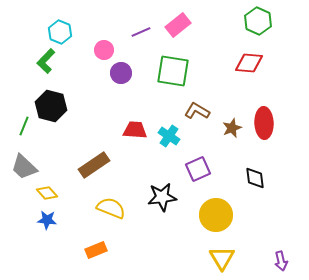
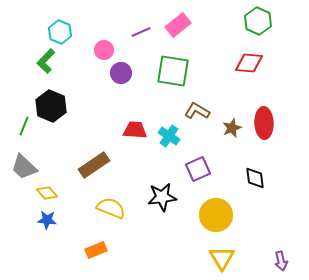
black hexagon: rotated 8 degrees clockwise
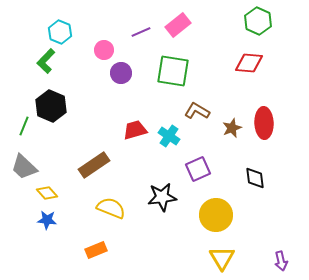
red trapezoid: rotated 20 degrees counterclockwise
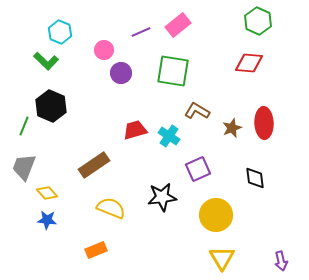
green L-shape: rotated 90 degrees counterclockwise
gray trapezoid: rotated 68 degrees clockwise
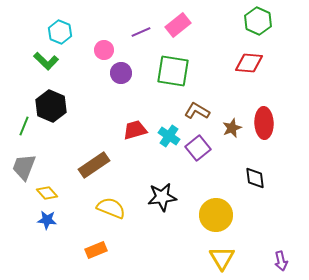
purple square: moved 21 px up; rotated 15 degrees counterclockwise
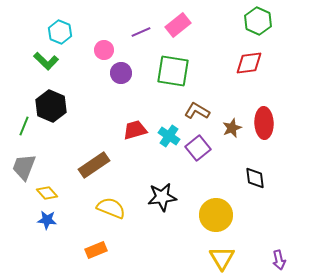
red diamond: rotated 12 degrees counterclockwise
purple arrow: moved 2 px left, 1 px up
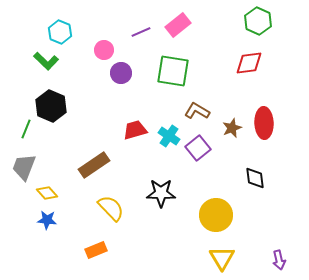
green line: moved 2 px right, 3 px down
black star: moved 1 px left, 4 px up; rotated 8 degrees clockwise
yellow semicircle: rotated 24 degrees clockwise
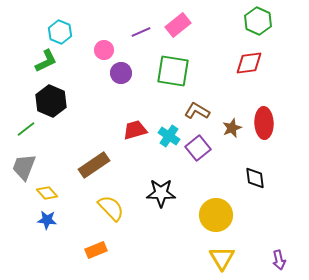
green L-shape: rotated 70 degrees counterclockwise
black hexagon: moved 5 px up
green line: rotated 30 degrees clockwise
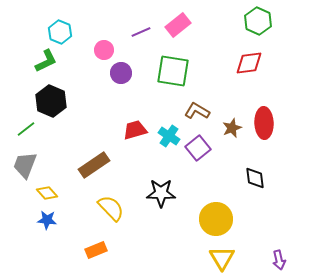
gray trapezoid: moved 1 px right, 2 px up
yellow circle: moved 4 px down
